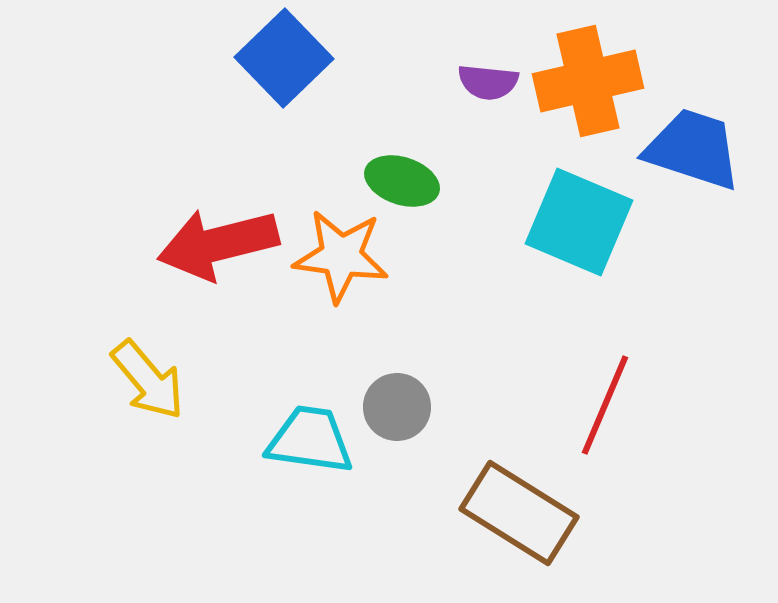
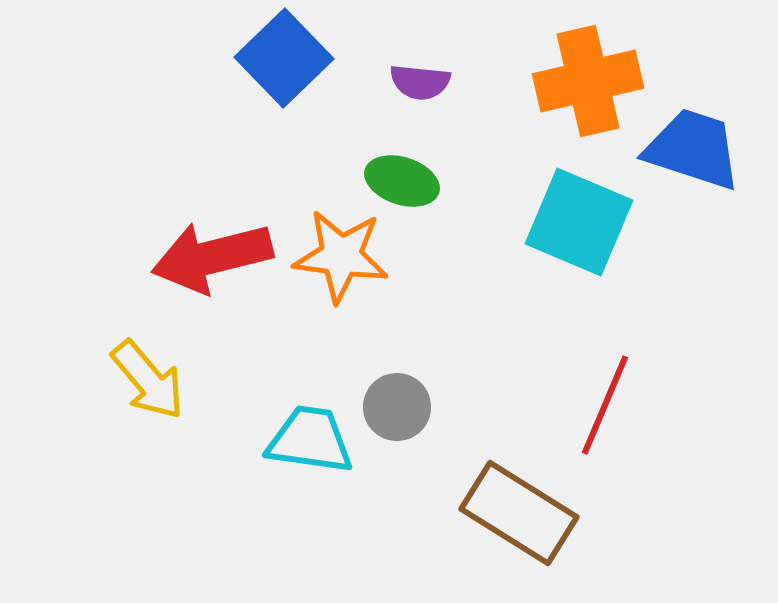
purple semicircle: moved 68 px left
red arrow: moved 6 px left, 13 px down
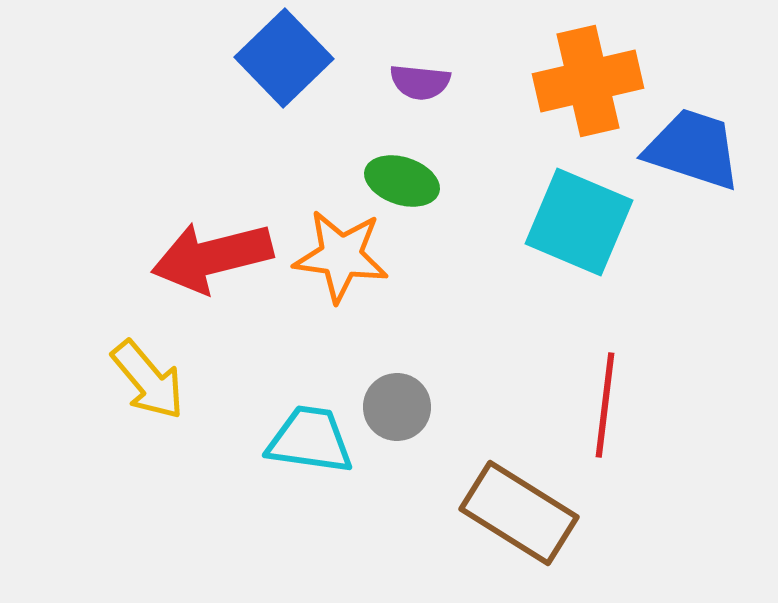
red line: rotated 16 degrees counterclockwise
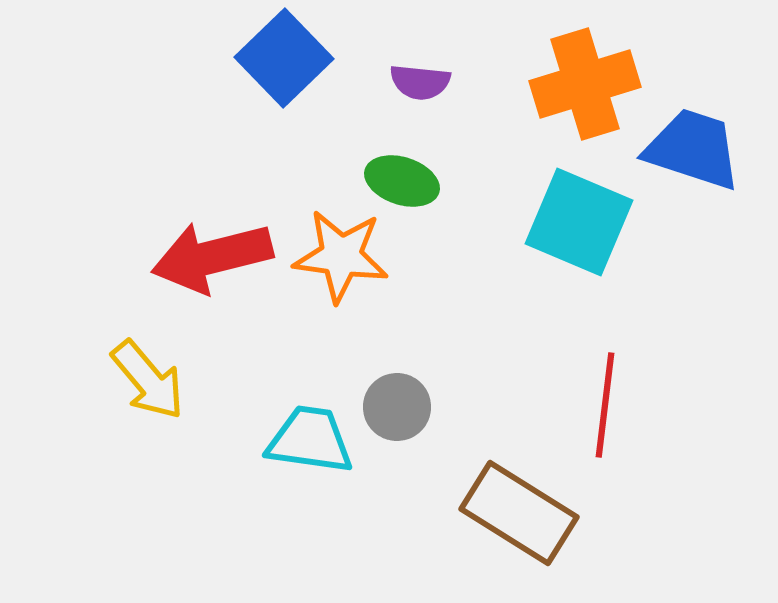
orange cross: moved 3 px left, 3 px down; rotated 4 degrees counterclockwise
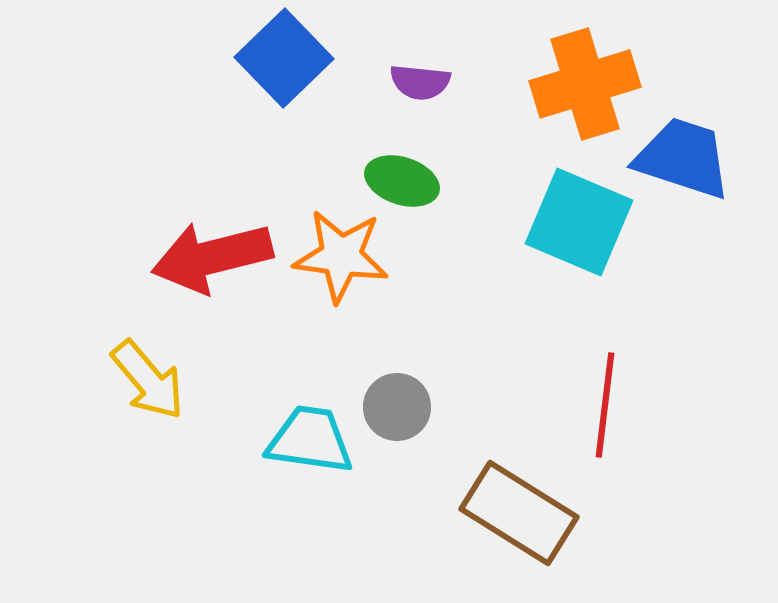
blue trapezoid: moved 10 px left, 9 px down
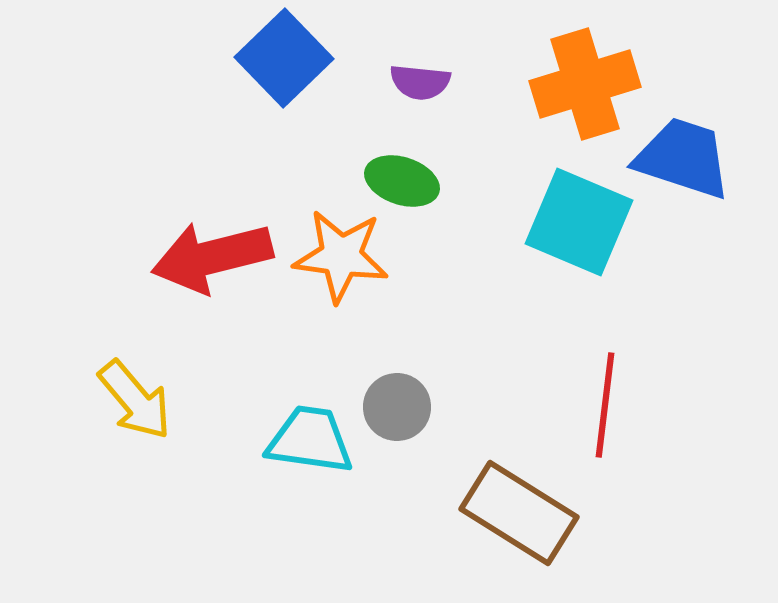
yellow arrow: moved 13 px left, 20 px down
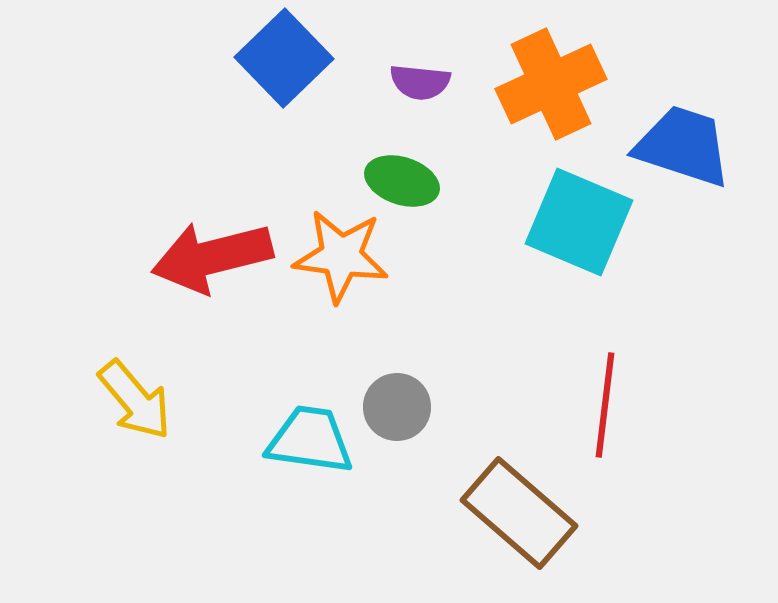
orange cross: moved 34 px left; rotated 8 degrees counterclockwise
blue trapezoid: moved 12 px up
brown rectangle: rotated 9 degrees clockwise
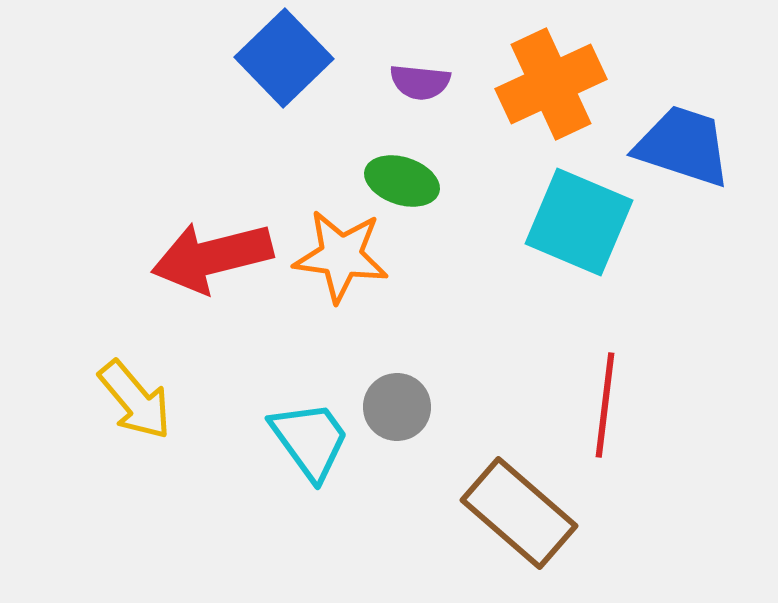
cyan trapezoid: rotated 46 degrees clockwise
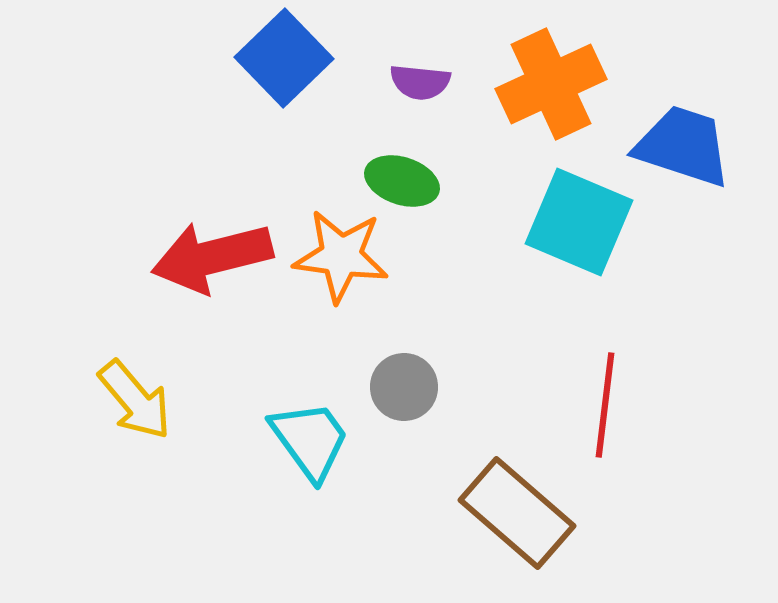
gray circle: moved 7 px right, 20 px up
brown rectangle: moved 2 px left
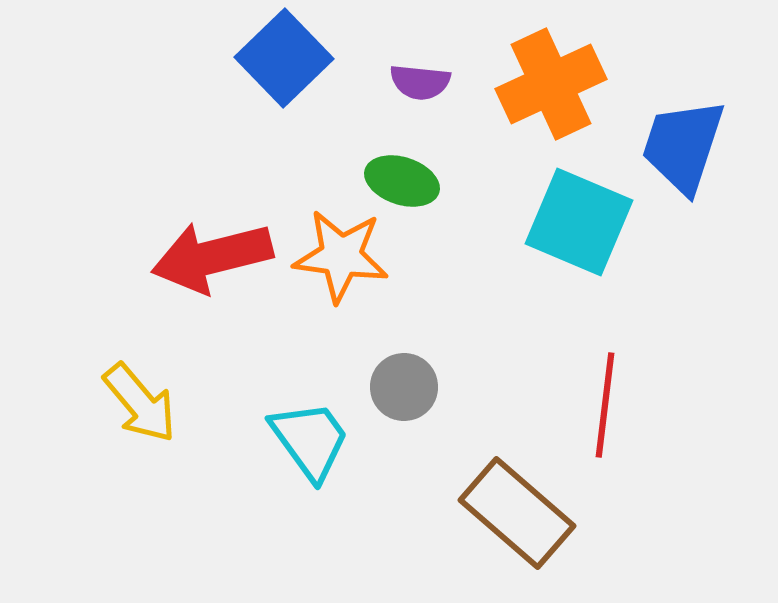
blue trapezoid: rotated 90 degrees counterclockwise
yellow arrow: moved 5 px right, 3 px down
